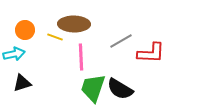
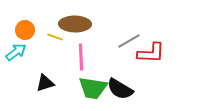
brown ellipse: moved 1 px right
gray line: moved 8 px right
cyan arrow: moved 2 px right, 2 px up; rotated 25 degrees counterclockwise
black triangle: moved 23 px right
green trapezoid: rotated 100 degrees counterclockwise
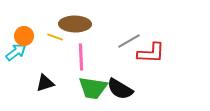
orange circle: moved 1 px left, 6 px down
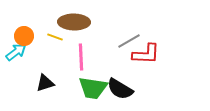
brown ellipse: moved 1 px left, 2 px up
red L-shape: moved 5 px left, 1 px down
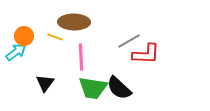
black triangle: rotated 36 degrees counterclockwise
black semicircle: moved 1 px left, 1 px up; rotated 12 degrees clockwise
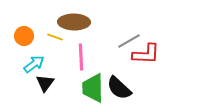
cyan arrow: moved 18 px right, 12 px down
green trapezoid: rotated 80 degrees clockwise
